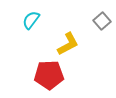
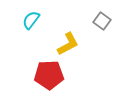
gray square: rotated 12 degrees counterclockwise
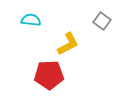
cyan semicircle: rotated 60 degrees clockwise
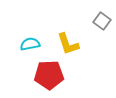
cyan semicircle: moved 1 px left, 24 px down; rotated 18 degrees counterclockwise
yellow L-shape: rotated 100 degrees clockwise
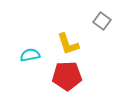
cyan semicircle: moved 11 px down
red pentagon: moved 18 px right, 1 px down
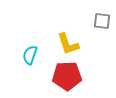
gray square: rotated 30 degrees counterclockwise
cyan semicircle: rotated 60 degrees counterclockwise
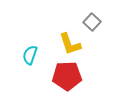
gray square: moved 10 px left, 1 px down; rotated 36 degrees clockwise
yellow L-shape: moved 2 px right
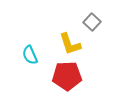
cyan semicircle: rotated 42 degrees counterclockwise
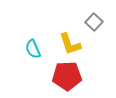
gray square: moved 2 px right
cyan semicircle: moved 3 px right, 6 px up
